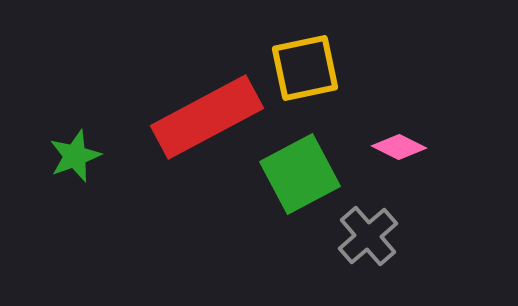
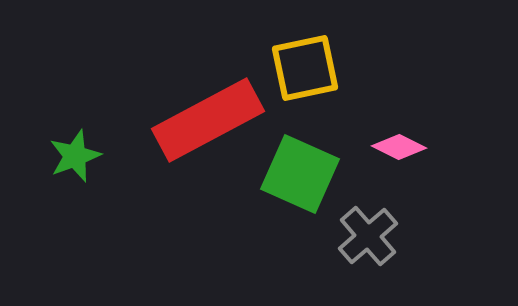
red rectangle: moved 1 px right, 3 px down
green square: rotated 38 degrees counterclockwise
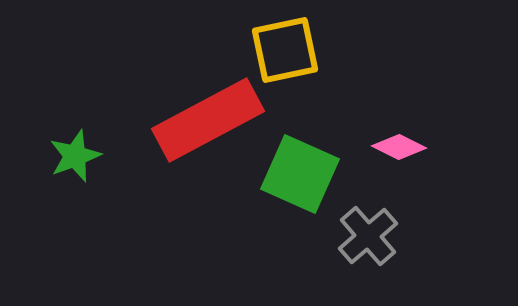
yellow square: moved 20 px left, 18 px up
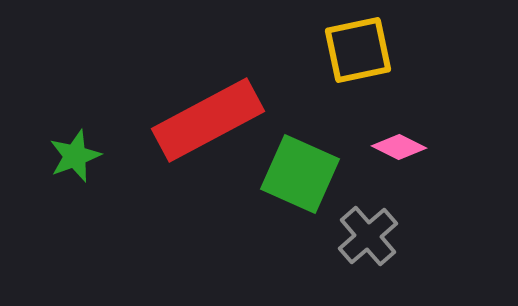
yellow square: moved 73 px right
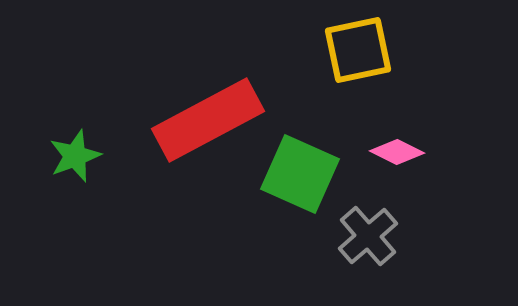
pink diamond: moved 2 px left, 5 px down
